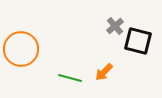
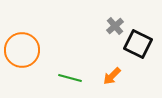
black square: moved 3 px down; rotated 12 degrees clockwise
orange circle: moved 1 px right, 1 px down
orange arrow: moved 8 px right, 4 px down
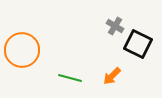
gray cross: rotated 18 degrees counterclockwise
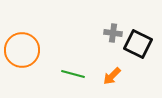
gray cross: moved 2 px left, 7 px down; rotated 24 degrees counterclockwise
green line: moved 3 px right, 4 px up
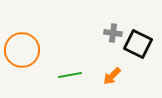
green line: moved 3 px left, 1 px down; rotated 25 degrees counterclockwise
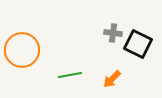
orange arrow: moved 3 px down
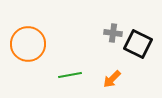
orange circle: moved 6 px right, 6 px up
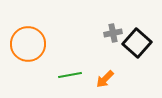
gray cross: rotated 18 degrees counterclockwise
black square: moved 1 px left, 1 px up; rotated 16 degrees clockwise
orange arrow: moved 7 px left
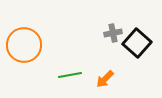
orange circle: moved 4 px left, 1 px down
